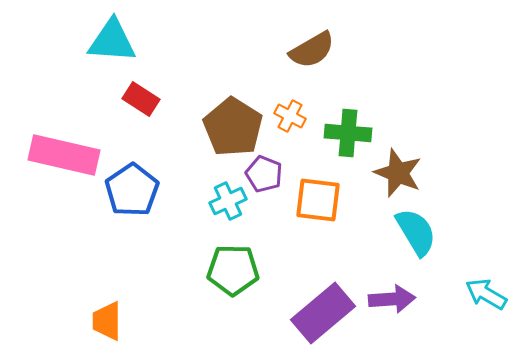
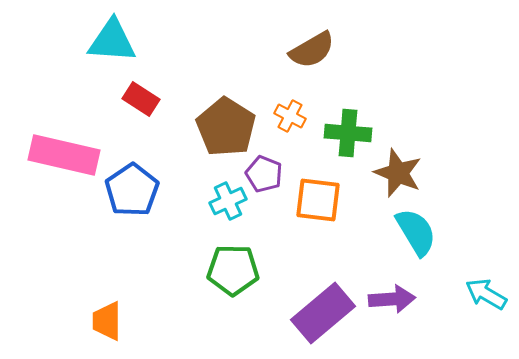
brown pentagon: moved 7 px left
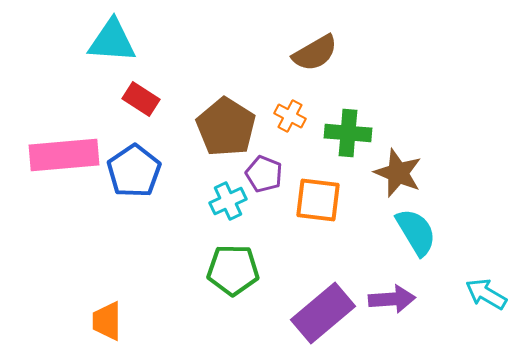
brown semicircle: moved 3 px right, 3 px down
pink rectangle: rotated 18 degrees counterclockwise
blue pentagon: moved 2 px right, 19 px up
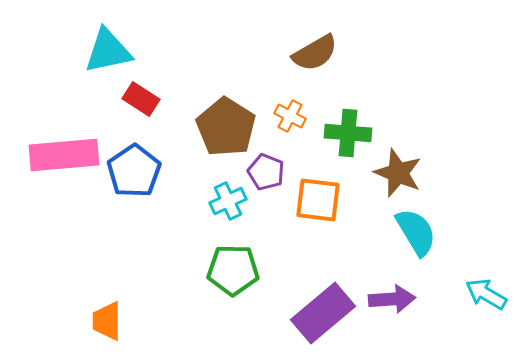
cyan triangle: moved 4 px left, 10 px down; rotated 16 degrees counterclockwise
purple pentagon: moved 2 px right, 2 px up
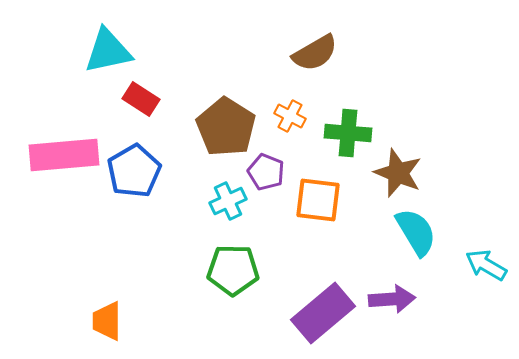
blue pentagon: rotated 4 degrees clockwise
cyan arrow: moved 29 px up
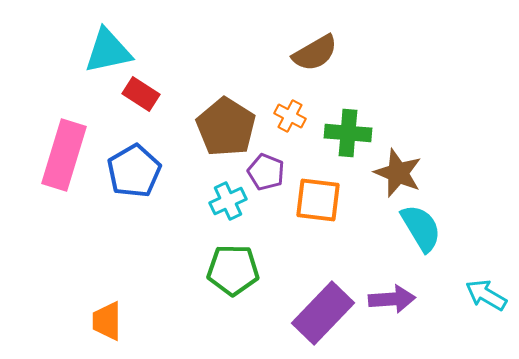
red rectangle: moved 5 px up
pink rectangle: rotated 68 degrees counterclockwise
cyan semicircle: moved 5 px right, 4 px up
cyan arrow: moved 30 px down
purple rectangle: rotated 6 degrees counterclockwise
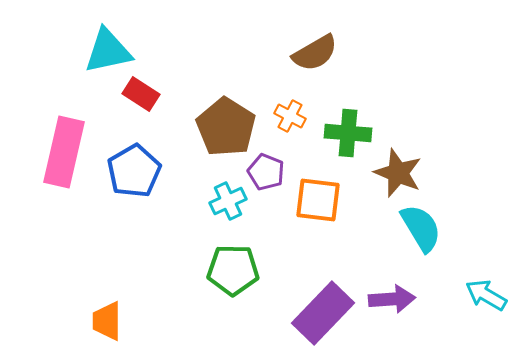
pink rectangle: moved 3 px up; rotated 4 degrees counterclockwise
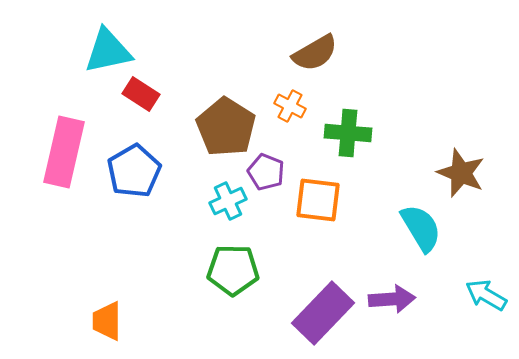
orange cross: moved 10 px up
brown star: moved 63 px right
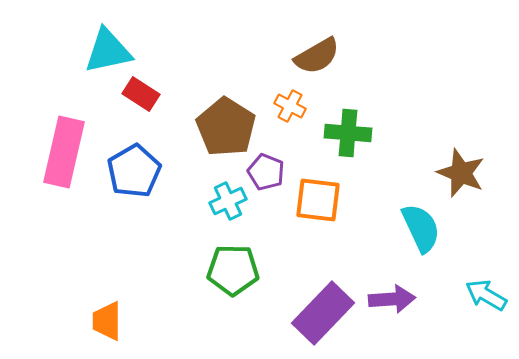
brown semicircle: moved 2 px right, 3 px down
cyan semicircle: rotated 6 degrees clockwise
